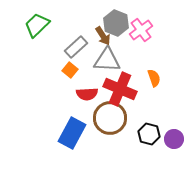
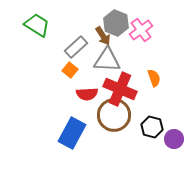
green trapezoid: rotated 76 degrees clockwise
brown circle: moved 4 px right, 3 px up
black hexagon: moved 3 px right, 7 px up
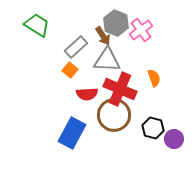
black hexagon: moved 1 px right, 1 px down
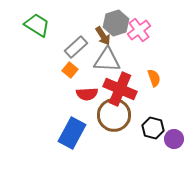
gray hexagon: rotated 20 degrees clockwise
pink cross: moved 2 px left
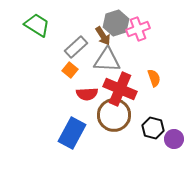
pink cross: moved 1 px left, 1 px up; rotated 15 degrees clockwise
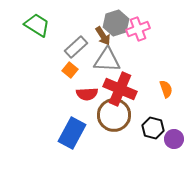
orange semicircle: moved 12 px right, 11 px down
